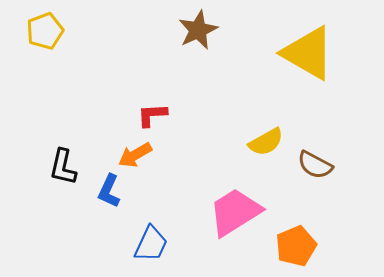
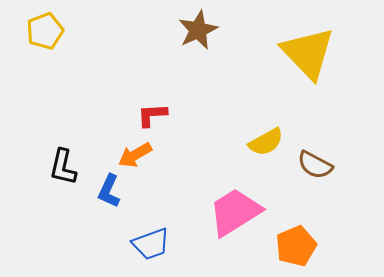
yellow triangle: rotated 16 degrees clockwise
blue trapezoid: rotated 45 degrees clockwise
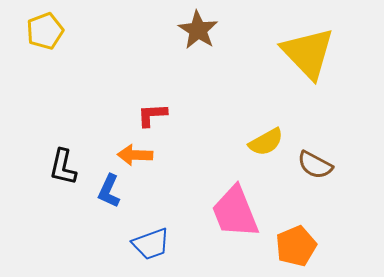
brown star: rotated 15 degrees counterclockwise
orange arrow: rotated 32 degrees clockwise
pink trapezoid: rotated 80 degrees counterclockwise
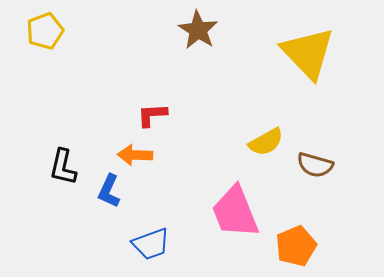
brown semicircle: rotated 12 degrees counterclockwise
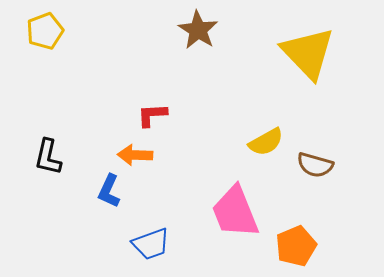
black L-shape: moved 15 px left, 10 px up
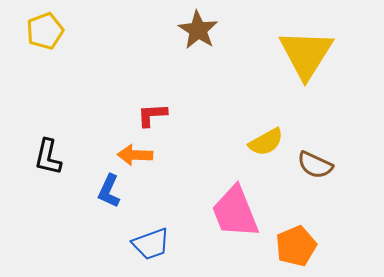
yellow triangle: moved 2 px left, 1 px down; rotated 16 degrees clockwise
brown semicircle: rotated 9 degrees clockwise
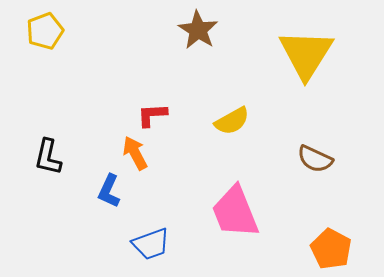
yellow semicircle: moved 34 px left, 21 px up
orange arrow: moved 2 px up; rotated 60 degrees clockwise
brown semicircle: moved 6 px up
orange pentagon: moved 35 px right, 3 px down; rotated 21 degrees counterclockwise
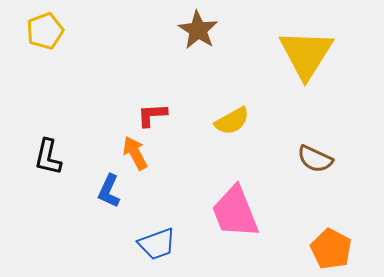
blue trapezoid: moved 6 px right
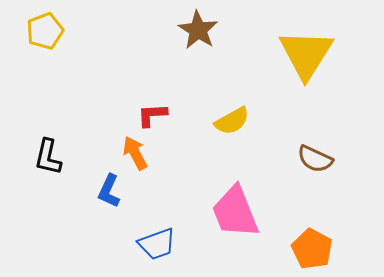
orange pentagon: moved 19 px left
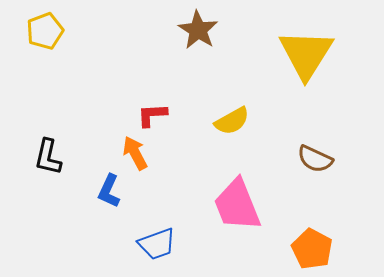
pink trapezoid: moved 2 px right, 7 px up
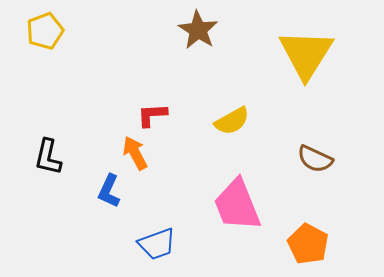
orange pentagon: moved 4 px left, 5 px up
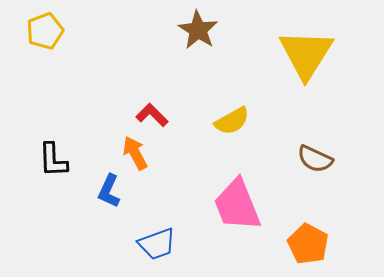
red L-shape: rotated 48 degrees clockwise
black L-shape: moved 5 px right, 3 px down; rotated 15 degrees counterclockwise
